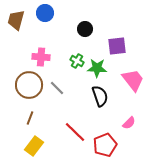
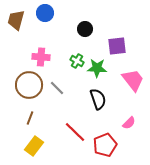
black semicircle: moved 2 px left, 3 px down
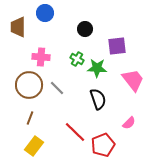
brown trapezoid: moved 2 px right, 7 px down; rotated 15 degrees counterclockwise
green cross: moved 2 px up
red pentagon: moved 2 px left
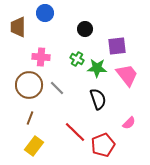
pink trapezoid: moved 6 px left, 5 px up
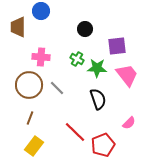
blue circle: moved 4 px left, 2 px up
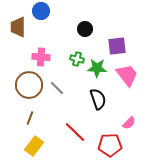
green cross: rotated 16 degrees counterclockwise
red pentagon: moved 7 px right; rotated 20 degrees clockwise
